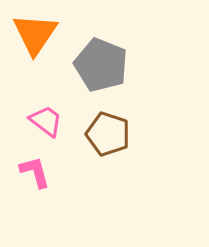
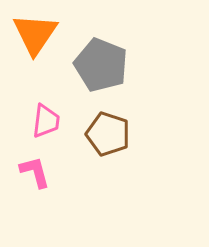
pink trapezoid: rotated 60 degrees clockwise
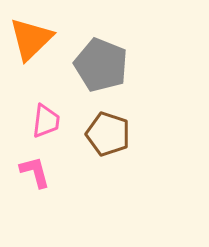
orange triangle: moved 4 px left, 5 px down; rotated 12 degrees clockwise
